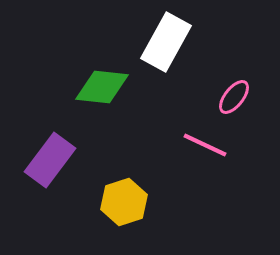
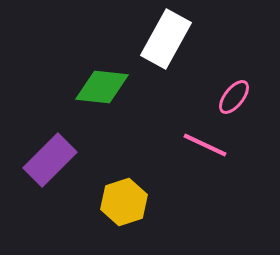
white rectangle: moved 3 px up
purple rectangle: rotated 8 degrees clockwise
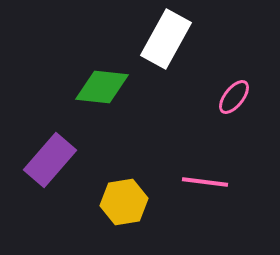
pink line: moved 37 px down; rotated 18 degrees counterclockwise
purple rectangle: rotated 4 degrees counterclockwise
yellow hexagon: rotated 9 degrees clockwise
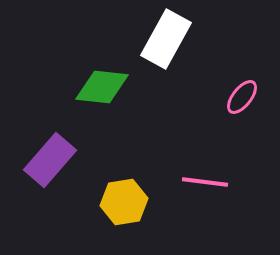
pink ellipse: moved 8 px right
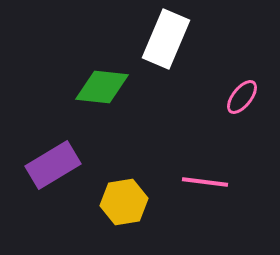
white rectangle: rotated 6 degrees counterclockwise
purple rectangle: moved 3 px right, 5 px down; rotated 18 degrees clockwise
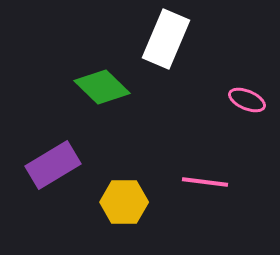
green diamond: rotated 38 degrees clockwise
pink ellipse: moved 5 px right, 3 px down; rotated 75 degrees clockwise
yellow hexagon: rotated 9 degrees clockwise
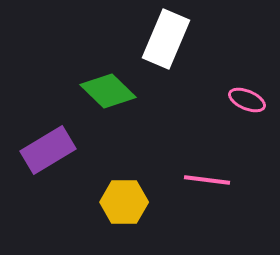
green diamond: moved 6 px right, 4 px down
purple rectangle: moved 5 px left, 15 px up
pink line: moved 2 px right, 2 px up
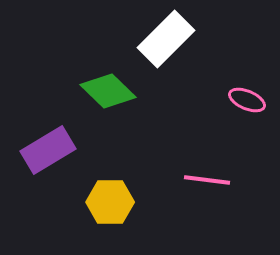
white rectangle: rotated 22 degrees clockwise
yellow hexagon: moved 14 px left
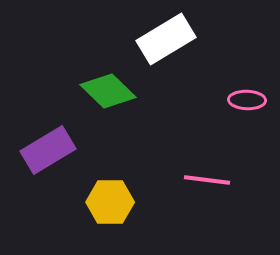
white rectangle: rotated 14 degrees clockwise
pink ellipse: rotated 21 degrees counterclockwise
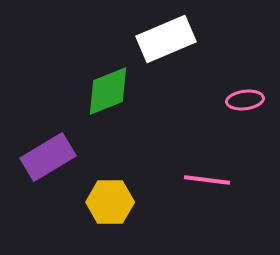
white rectangle: rotated 8 degrees clockwise
green diamond: rotated 66 degrees counterclockwise
pink ellipse: moved 2 px left; rotated 9 degrees counterclockwise
purple rectangle: moved 7 px down
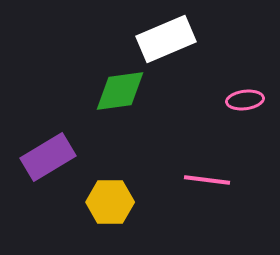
green diamond: moved 12 px right; rotated 14 degrees clockwise
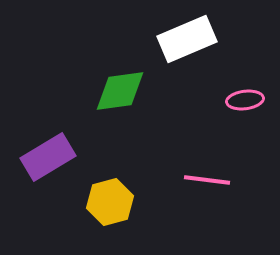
white rectangle: moved 21 px right
yellow hexagon: rotated 15 degrees counterclockwise
